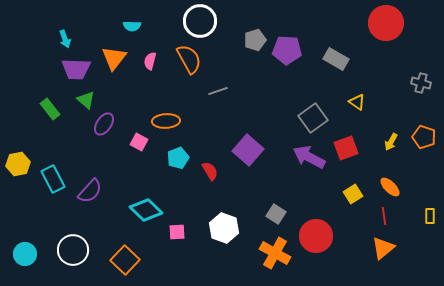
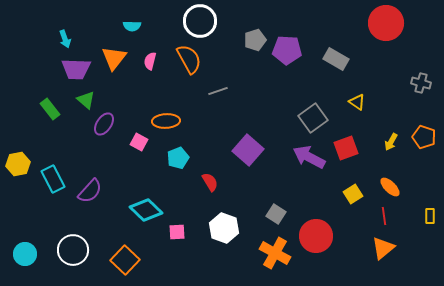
red semicircle at (210, 171): moved 11 px down
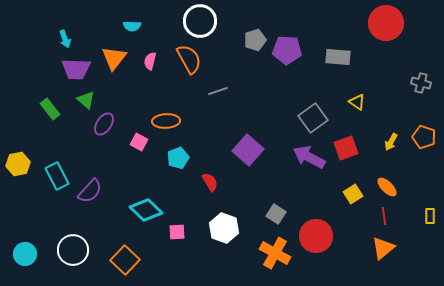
gray rectangle at (336, 59): moved 2 px right, 2 px up; rotated 25 degrees counterclockwise
cyan rectangle at (53, 179): moved 4 px right, 3 px up
orange ellipse at (390, 187): moved 3 px left
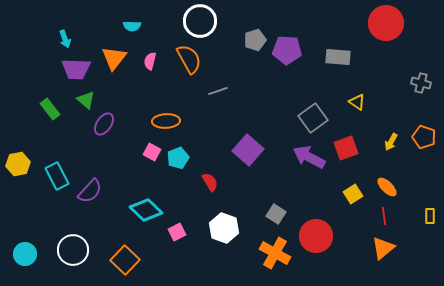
pink square at (139, 142): moved 13 px right, 10 px down
pink square at (177, 232): rotated 24 degrees counterclockwise
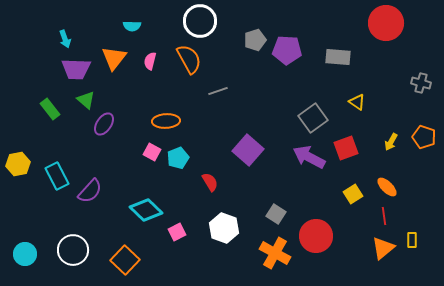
yellow rectangle at (430, 216): moved 18 px left, 24 px down
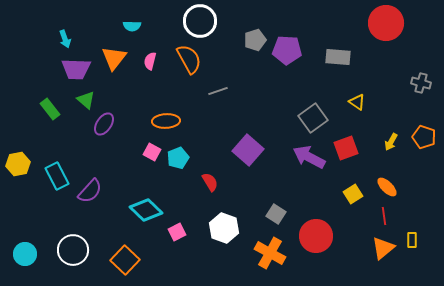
orange cross at (275, 253): moved 5 px left
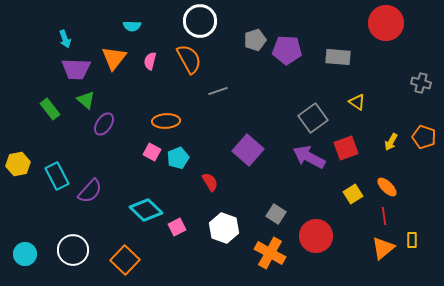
pink square at (177, 232): moved 5 px up
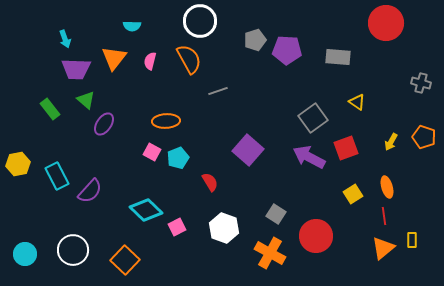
orange ellipse at (387, 187): rotated 30 degrees clockwise
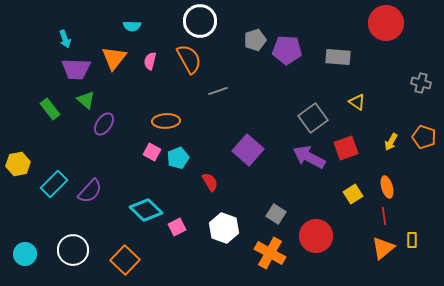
cyan rectangle at (57, 176): moved 3 px left, 8 px down; rotated 72 degrees clockwise
